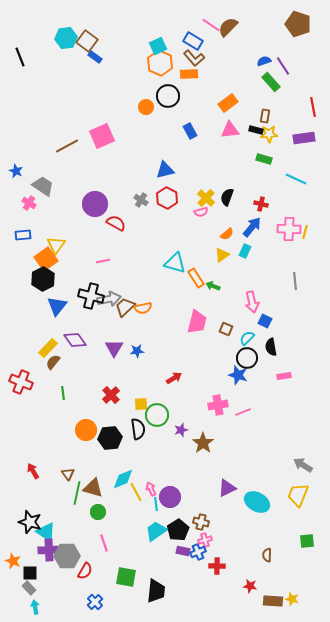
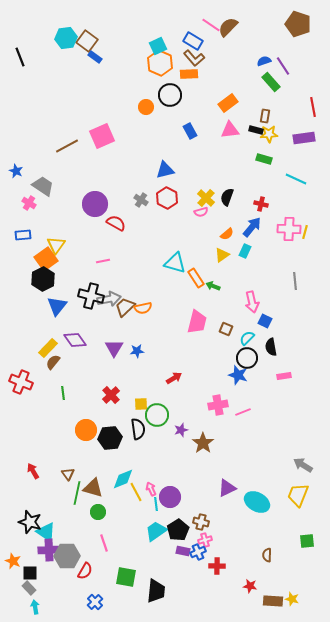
black circle at (168, 96): moved 2 px right, 1 px up
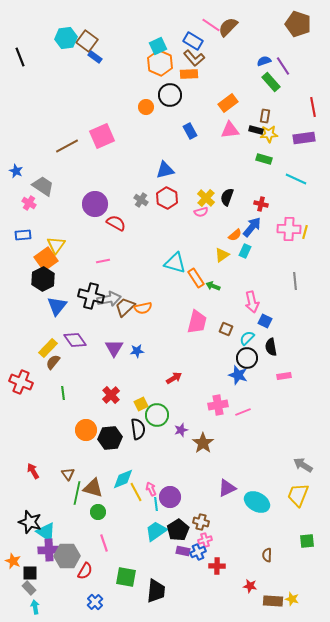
orange semicircle at (227, 234): moved 8 px right, 1 px down
yellow square at (141, 404): rotated 24 degrees counterclockwise
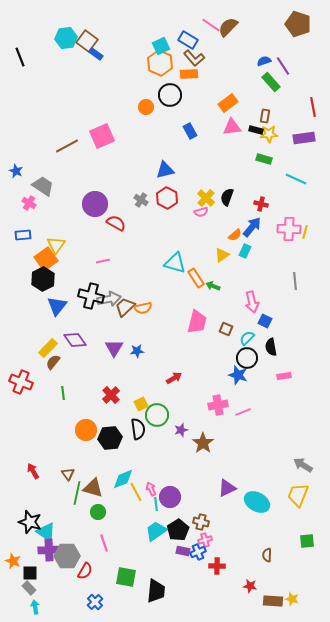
blue rectangle at (193, 41): moved 5 px left, 1 px up
cyan square at (158, 46): moved 3 px right
blue rectangle at (95, 57): moved 1 px right, 3 px up
pink triangle at (230, 130): moved 2 px right, 3 px up
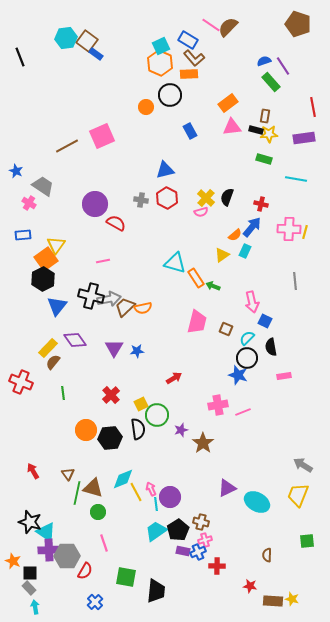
cyan line at (296, 179): rotated 15 degrees counterclockwise
gray cross at (141, 200): rotated 24 degrees counterclockwise
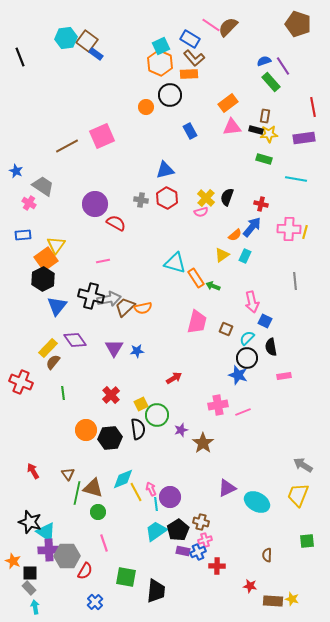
blue rectangle at (188, 40): moved 2 px right, 1 px up
cyan rectangle at (245, 251): moved 5 px down
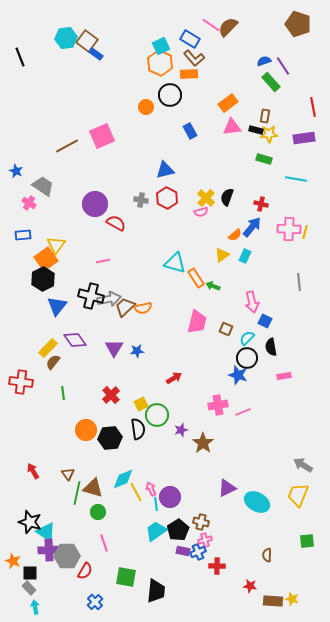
gray line at (295, 281): moved 4 px right, 1 px down
red cross at (21, 382): rotated 15 degrees counterclockwise
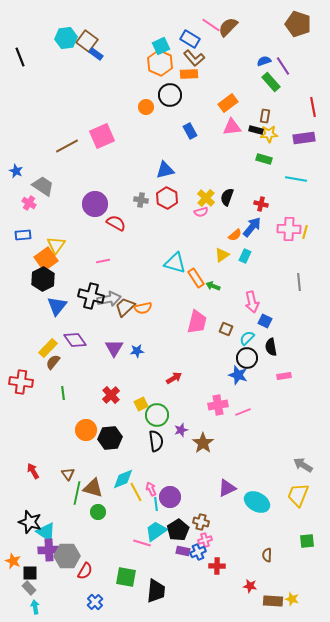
black semicircle at (138, 429): moved 18 px right, 12 px down
pink line at (104, 543): moved 38 px right; rotated 54 degrees counterclockwise
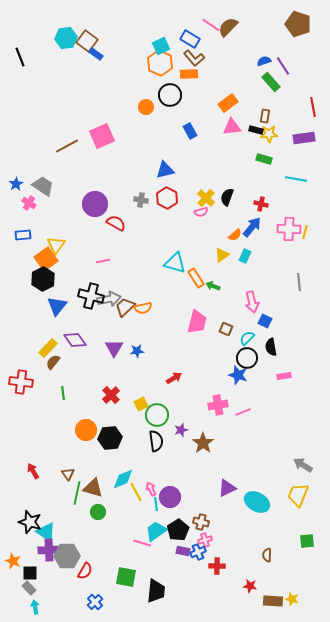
blue star at (16, 171): moved 13 px down; rotated 16 degrees clockwise
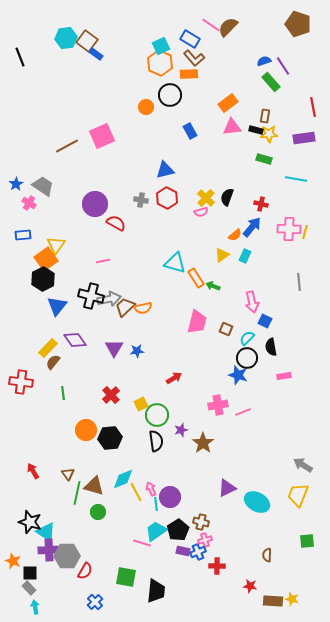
brown triangle at (93, 488): moved 1 px right, 2 px up
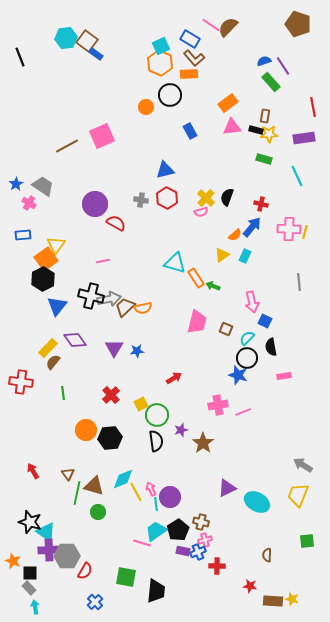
cyan line at (296, 179): moved 1 px right, 3 px up; rotated 55 degrees clockwise
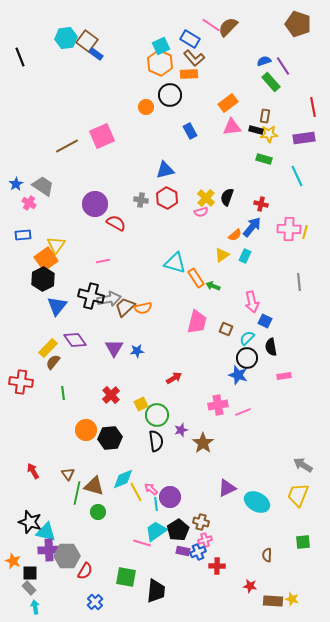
pink arrow at (151, 489): rotated 24 degrees counterclockwise
cyan triangle at (46, 532): rotated 20 degrees counterclockwise
green square at (307, 541): moved 4 px left, 1 px down
